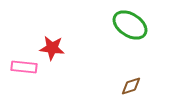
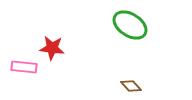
brown diamond: rotated 65 degrees clockwise
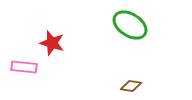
red star: moved 5 px up; rotated 10 degrees clockwise
brown diamond: rotated 40 degrees counterclockwise
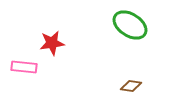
red star: rotated 25 degrees counterclockwise
